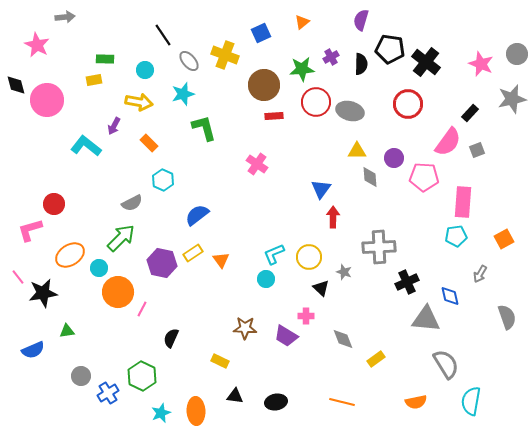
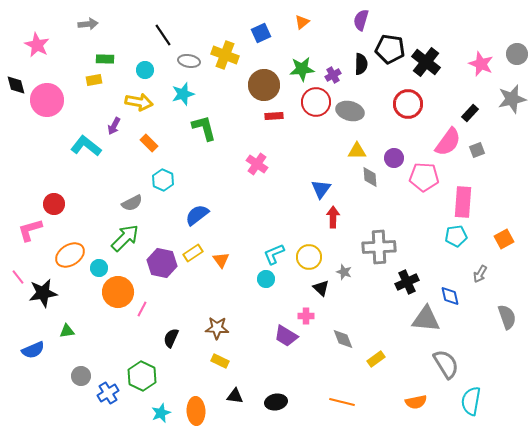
gray arrow at (65, 17): moved 23 px right, 7 px down
purple cross at (331, 57): moved 2 px right, 18 px down
gray ellipse at (189, 61): rotated 40 degrees counterclockwise
green arrow at (121, 238): moved 4 px right
brown star at (245, 328): moved 28 px left
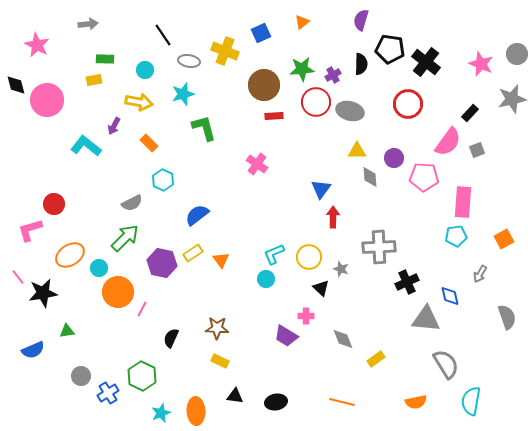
yellow cross at (225, 55): moved 4 px up
gray star at (344, 272): moved 3 px left, 3 px up
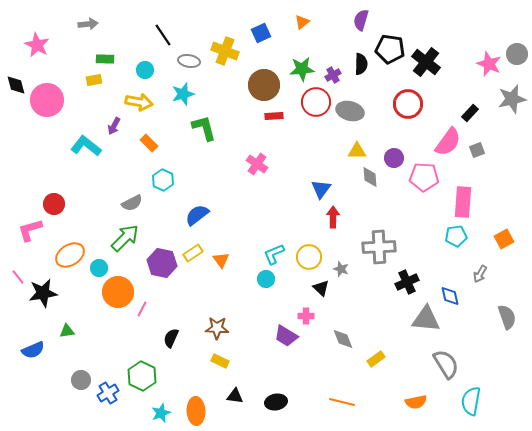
pink star at (481, 64): moved 8 px right
gray circle at (81, 376): moved 4 px down
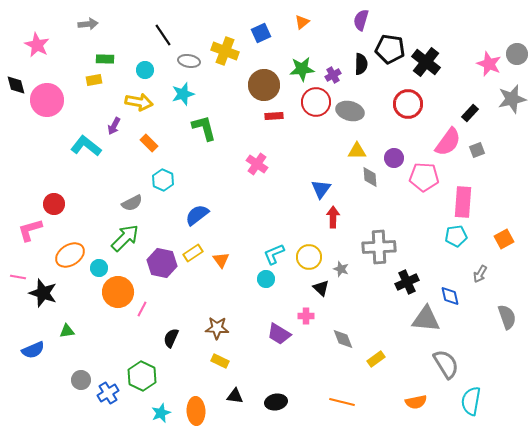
pink line at (18, 277): rotated 42 degrees counterclockwise
black star at (43, 293): rotated 28 degrees clockwise
purple trapezoid at (286, 336): moved 7 px left, 2 px up
